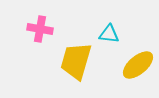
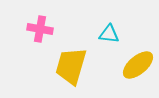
yellow trapezoid: moved 5 px left, 5 px down
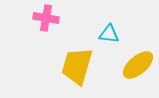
pink cross: moved 6 px right, 11 px up
yellow trapezoid: moved 6 px right
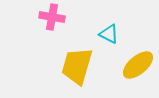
pink cross: moved 6 px right, 1 px up
cyan triangle: rotated 20 degrees clockwise
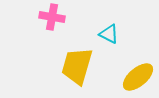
yellow ellipse: moved 12 px down
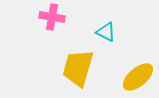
cyan triangle: moved 3 px left, 2 px up
yellow trapezoid: moved 1 px right, 2 px down
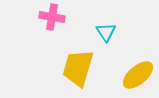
cyan triangle: rotated 30 degrees clockwise
yellow ellipse: moved 2 px up
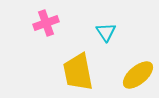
pink cross: moved 6 px left, 6 px down; rotated 30 degrees counterclockwise
yellow trapezoid: moved 4 px down; rotated 27 degrees counterclockwise
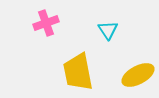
cyan triangle: moved 2 px right, 2 px up
yellow ellipse: rotated 12 degrees clockwise
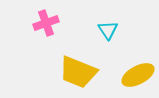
yellow trapezoid: rotated 57 degrees counterclockwise
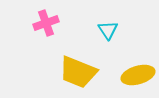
yellow ellipse: rotated 12 degrees clockwise
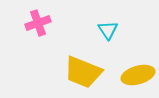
pink cross: moved 8 px left
yellow trapezoid: moved 5 px right
